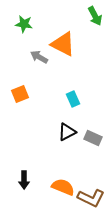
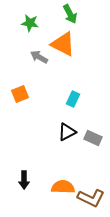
green arrow: moved 25 px left, 2 px up
green star: moved 6 px right, 1 px up
cyan rectangle: rotated 49 degrees clockwise
orange semicircle: rotated 20 degrees counterclockwise
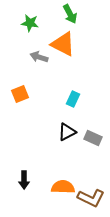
gray arrow: rotated 12 degrees counterclockwise
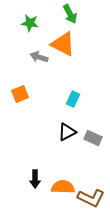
black arrow: moved 11 px right, 1 px up
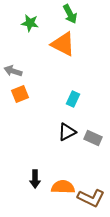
gray arrow: moved 26 px left, 14 px down
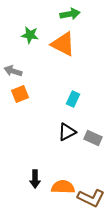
green arrow: rotated 72 degrees counterclockwise
green star: moved 12 px down
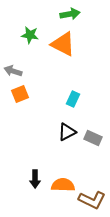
orange semicircle: moved 2 px up
brown L-shape: moved 1 px right, 2 px down
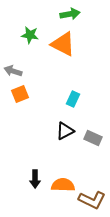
black triangle: moved 2 px left, 1 px up
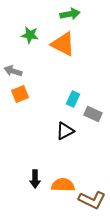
gray rectangle: moved 24 px up
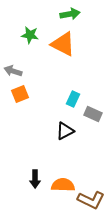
brown L-shape: moved 1 px left
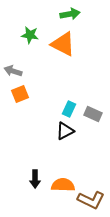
cyan rectangle: moved 4 px left, 10 px down
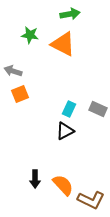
gray rectangle: moved 5 px right, 5 px up
orange semicircle: rotated 45 degrees clockwise
